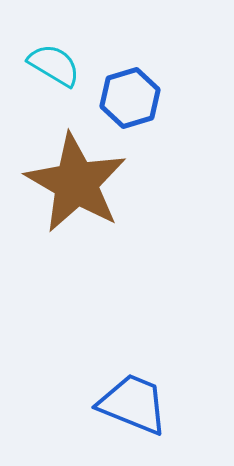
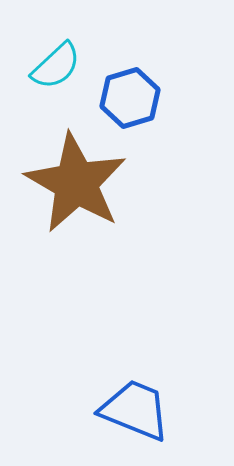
cyan semicircle: moved 2 px right, 1 px down; rotated 106 degrees clockwise
blue trapezoid: moved 2 px right, 6 px down
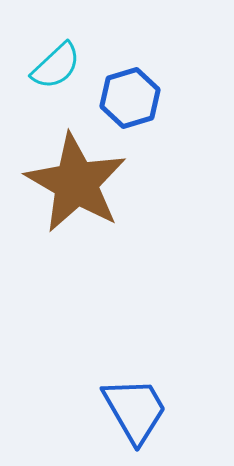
blue trapezoid: rotated 38 degrees clockwise
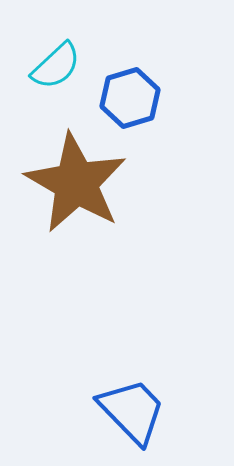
blue trapezoid: moved 3 px left, 1 px down; rotated 14 degrees counterclockwise
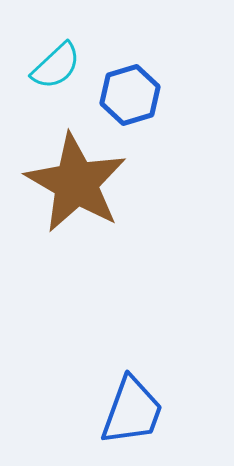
blue hexagon: moved 3 px up
blue trapezoid: rotated 64 degrees clockwise
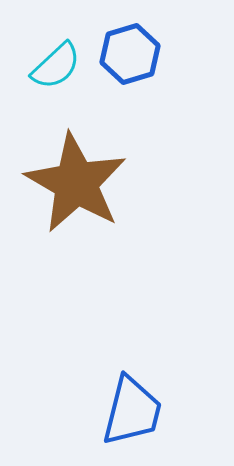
blue hexagon: moved 41 px up
blue trapezoid: rotated 6 degrees counterclockwise
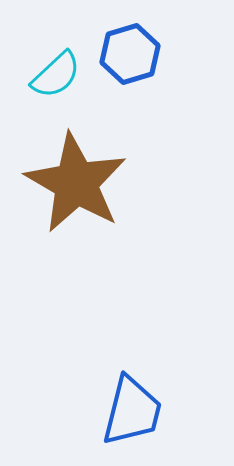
cyan semicircle: moved 9 px down
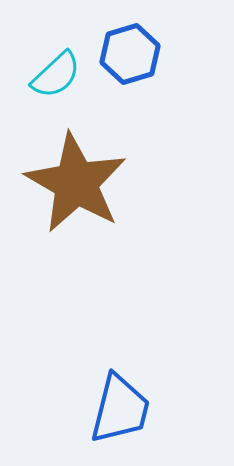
blue trapezoid: moved 12 px left, 2 px up
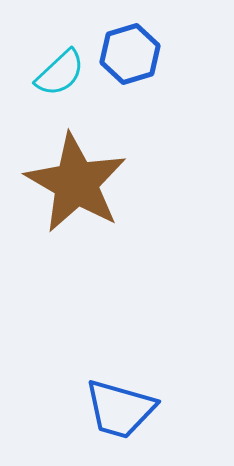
cyan semicircle: moved 4 px right, 2 px up
blue trapezoid: rotated 92 degrees clockwise
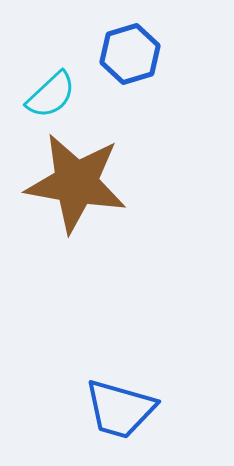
cyan semicircle: moved 9 px left, 22 px down
brown star: rotated 20 degrees counterclockwise
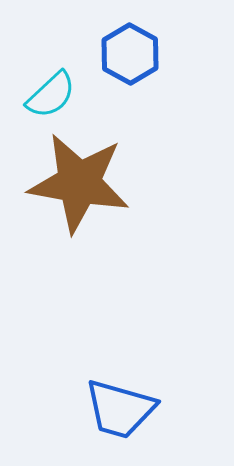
blue hexagon: rotated 14 degrees counterclockwise
brown star: moved 3 px right
